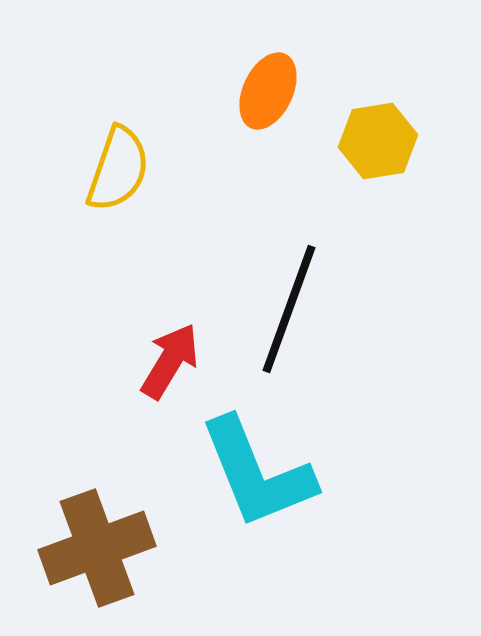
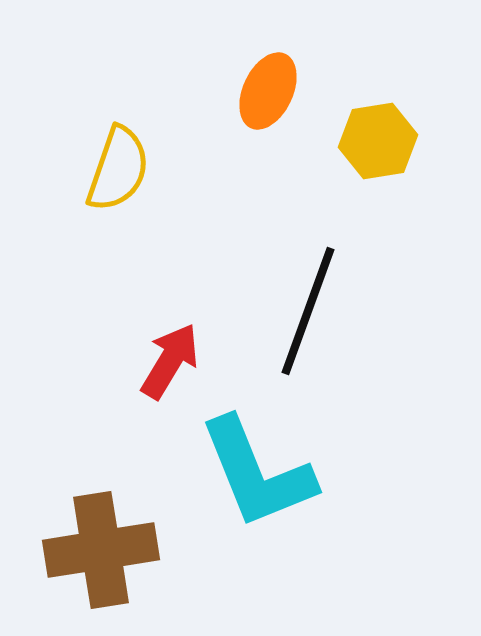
black line: moved 19 px right, 2 px down
brown cross: moved 4 px right, 2 px down; rotated 11 degrees clockwise
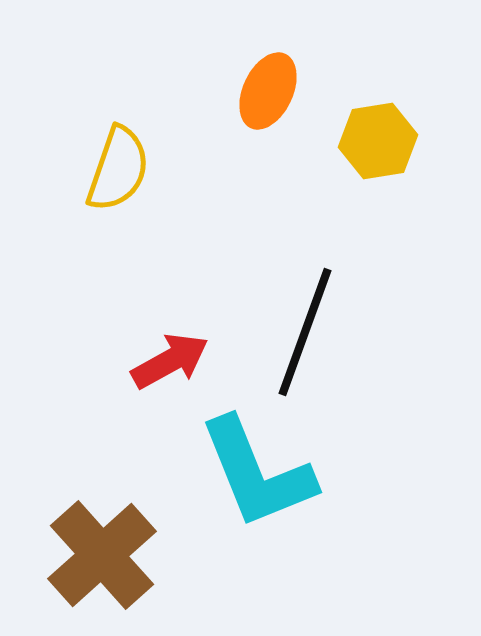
black line: moved 3 px left, 21 px down
red arrow: rotated 30 degrees clockwise
brown cross: moved 1 px right, 5 px down; rotated 33 degrees counterclockwise
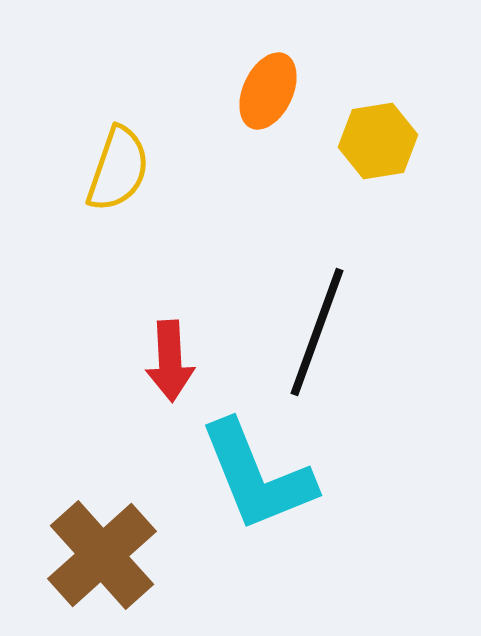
black line: moved 12 px right
red arrow: rotated 116 degrees clockwise
cyan L-shape: moved 3 px down
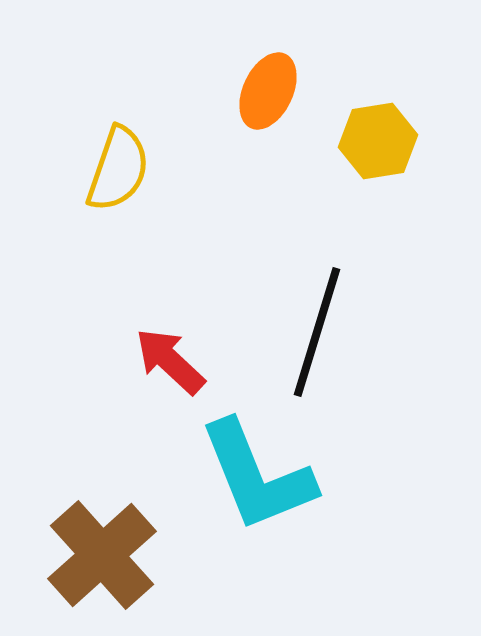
black line: rotated 3 degrees counterclockwise
red arrow: rotated 136 degrees clockwise
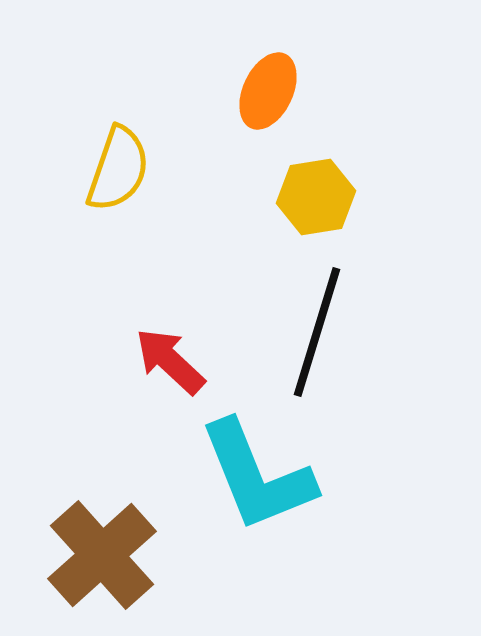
yellow hexagon: moved 62 px left, 56 px down
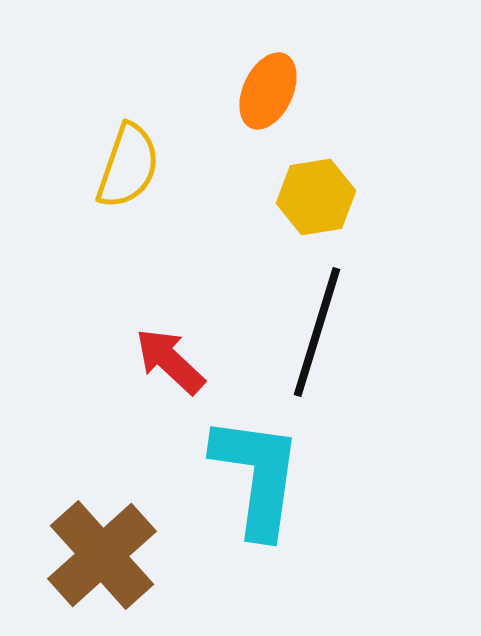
yellow semicircle: moved 10 px right, 3 px up
cyan L-shape: rotated 150 degrees counterclockwise
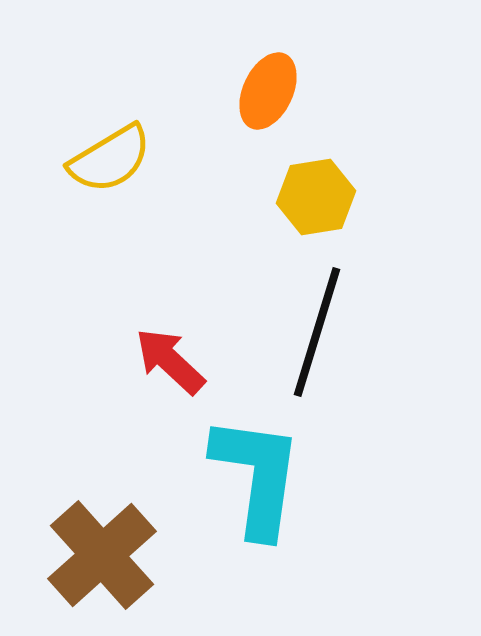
yellow semicircle: moved 18 px left, 7 px up; rotated 40 degrees clockwise
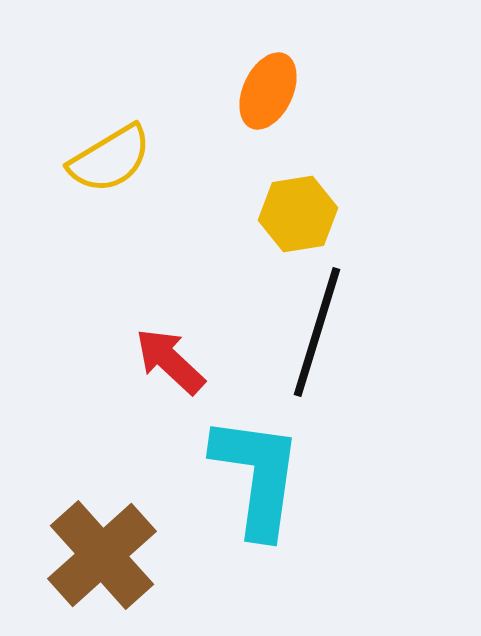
yellow hexagon: moved 18 px left, 17 px down
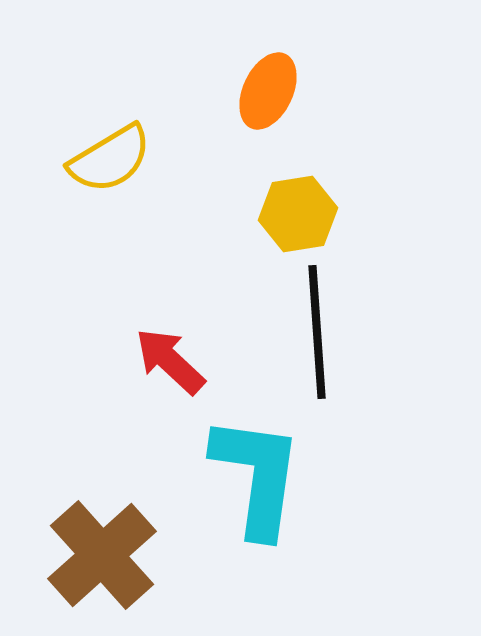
black line: rotated 21 degrees counterclockwise
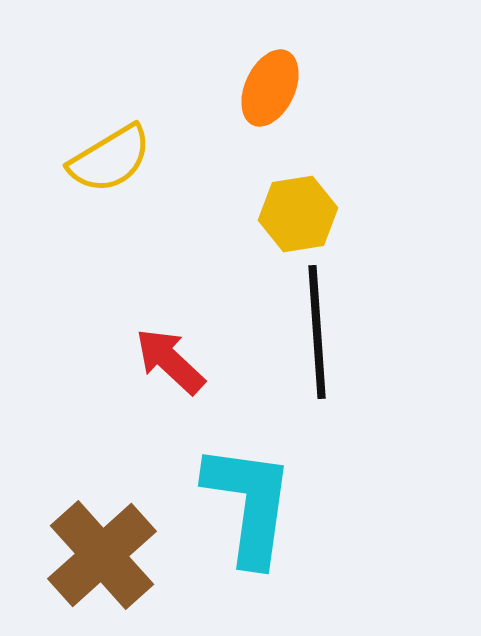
orange ellipse: moved 2 px right, 3 px up
cyan L-shape: moved 8 px left, 28 px down
